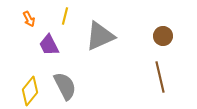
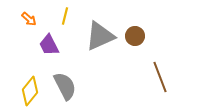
orange arrow: rotated 21 degrees counterclockwise
brown circle: moved 28 px left
brown line: rotated 8 degrees counterclockwise
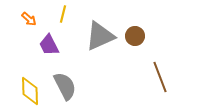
yellow line: moved 2 px left, 2 px up
yellow diamond: rotated 40 degrees counterclockwise
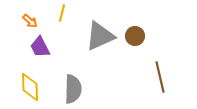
yellow line: moved 1 px left, 1 px up
orange arrow: moved 1 px right, 2 px down
purple trapezoid: moved 9 px left, 2 px down
brown line: rotated 8 degrees clockwise
gray semicircle: moved 8 px right, 3 px down; rotated 28 degrees clockwise
yellow diamond: moved 4 px up
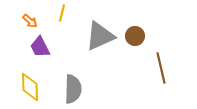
brown line: moved 1 px right, 9 px up
